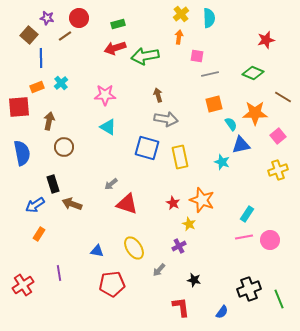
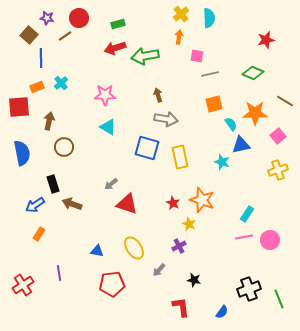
brown line at (283, 97): moved 2 px right, 4 px down
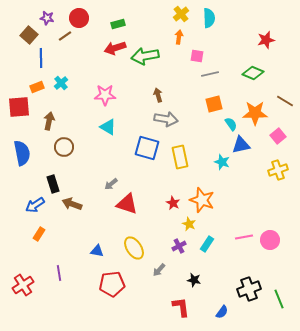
cyan rectangle at (247, 214): moved 40 px left, 30 px down
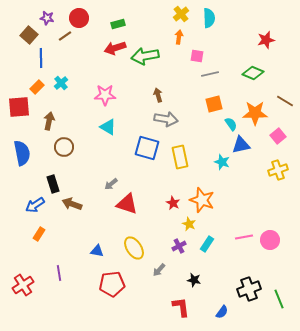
orange rectangle at (37, 87): rotated 24 degrees counterclockwise
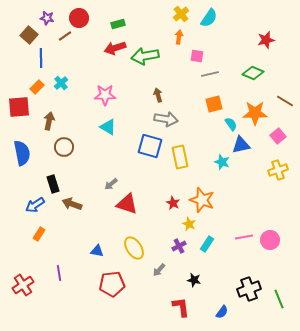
cyan semicircle at (209, 18): rotated 36 degrees clockwise
blue square at (147, 148): moved 3 px right, 2 px up
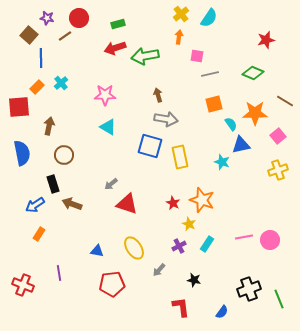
brown arrow at (49, 121): moved 5 px down
brown circle at (64, 147): moved 8 px down
red cross at (23, 285): rotated 35 degrees counterclockwise
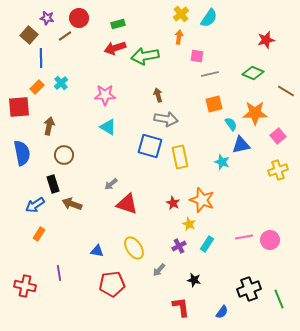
brown line at (285, 101): moved 1 px right, 10 px up
red cross at (23, 285): moved 2 px right, 1 px down; rotated 10 degrees counterclockwise
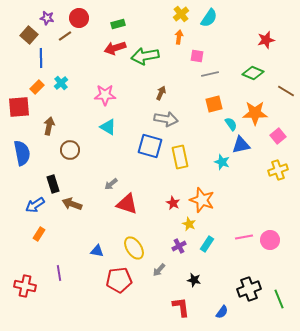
brown arrow at (158, 95): moved 3 px right, 2 px up; rotated 40 degrees clockwise
brown circle at (64, 155): moved 6 px right, 5 px up
red pentagon at (112, 284): moved 7 px right, 4 px up
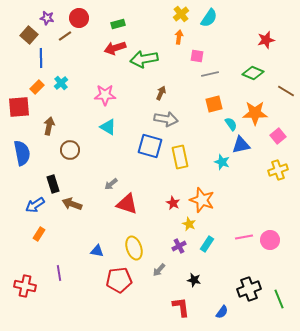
green arrow at (145, 56): moved 1 px left, 3 px down
yellow ellipse at (134, 248): rotated 15 degrees clockwise
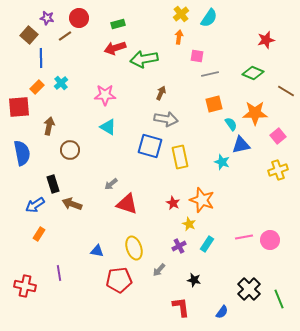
black cross at (249, 289): rotated 25 degrees counterclockwise
